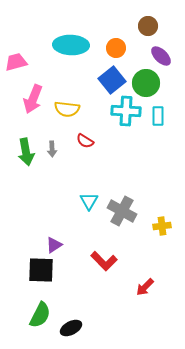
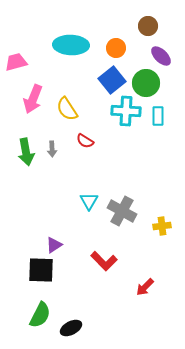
yellow semicircle: rotated 50 degrees clockwise
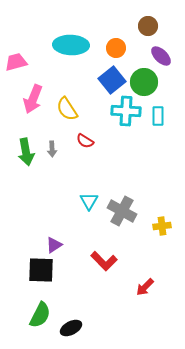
green circle: moved 2 px left, 1 px up
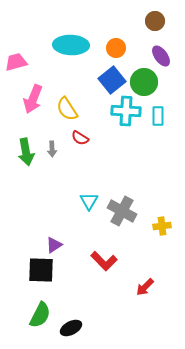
brown circle: moved 7 px right, 5 px up
purple ellipse: rotated 10 degrees clockwise
red semicircle: moved 5 px left, 3 px up
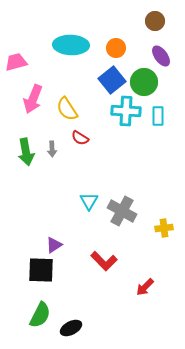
yellow cross: moved 2 px right, 2 px down
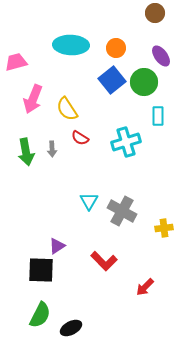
brown circle: moved 8 px up
cyan cross: moved 31 px down; rotated 20 degrees counterclockwise
purple triangle: moved 3 px right, 1 px down
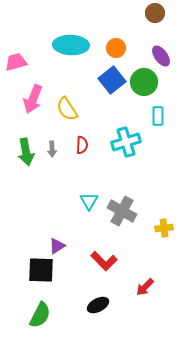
red semicircle: moved 2 px right, 7 px down; rotated 120 degrees counterclockwise
black ellipse: moved 27 px right, 23 px up
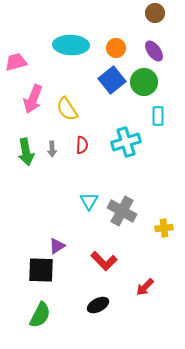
purple ellipse: moved 7 px left, 5 px up
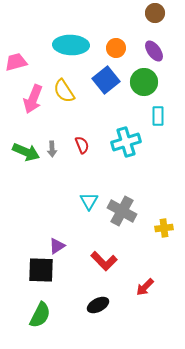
blue square: moved 6 px left
yellow semicircle: moved 3 px left, 18 px up
red semicircle: rotated 24 degrees counterclockwise
green arrow: rotated 56 degrees counterclockwise
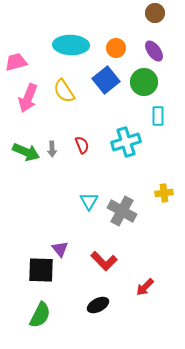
pink arrow: moved 5 px left, 1 px up
yellow cross: moved 35 px up
purple triangle: moved 3 px right, 3 px down; rotated 36 degrees counterclockwise
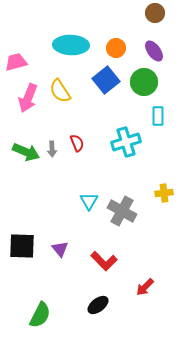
yellow semicircle: moved 4 px left
red semicircle: moved 5 px left, 2 px up
black square: moved 19 px left, 24 px up
black ellipse: rotated 10 degrees counterclockwise
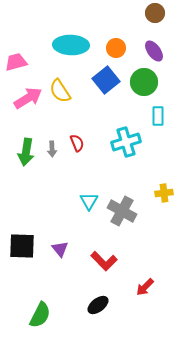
pink arrow: rotated 144 degrees counterclockwise
green arrow: rotated 76 degrees clockwise
